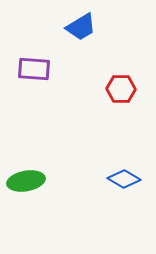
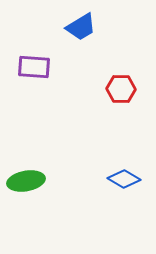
purple rectangle: moved 2 px up
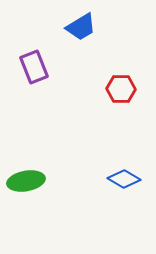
purple rectangle: rotated 64 degrees clockwise
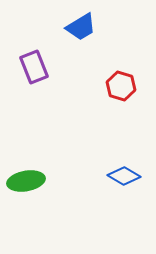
red hexagon: moved 3 px up; rotated 16 degrees clockwise
blue diamond: moved 3 px up
